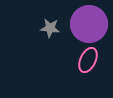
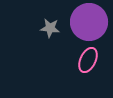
purple circle: moved 2 px up
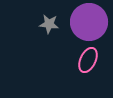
gray star: moved 1 px left, 4 px up
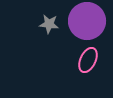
purple circle: moved 2 px left, 1 px up
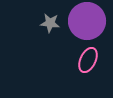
gray star: moved 1 px right, 1 px up
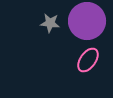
pink ellipse: rotated 10 degrees clockwise
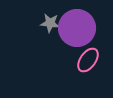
purple circle: moved 10 px left, 7 px down
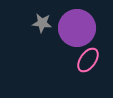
gray star: moved 8 px left
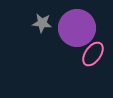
pink ellipse: moved 5 px right, 6 px up
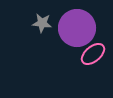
pink ellipse: rotated 15 degrees clockwise
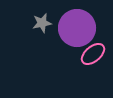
gray star: rotated 18 degrees counterclockwise
